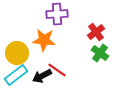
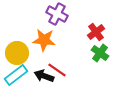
purple cross: rotated 30 degrees clockwise
black arrow: moved 2 px right; rotated 48 degrees clockwise
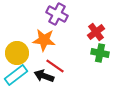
green cross: rotated 24 degrees counterclockwise
red line: moved 2 px left, 4 px up
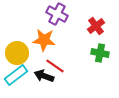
red cross: moved 6 px up
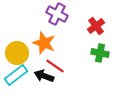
orange star: moved 3 px down; rotated 15 degrees clockwise
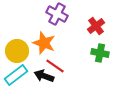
yellow circle: moved 2 px up
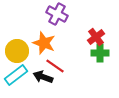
red cross: moved 11 px down
green cross: rotated 12 degrees counterclockwise
black arrow: moved 1 px left, 1 px down
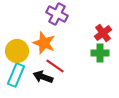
red cross: moved 7 px right, 4 px up
cyan rectangle: rotated 30 degrees counterclockwise
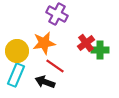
red cross: moved 17 px left, 10 px down
orange star: rotated 30 degrees counterclockwise
green cross: moved 3 px up
black arrow: moved 2 px right, 5 px down
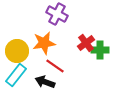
cyan rectangle: rotated 15 degrees clockwise
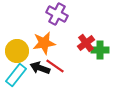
black arrow: moved 5 px left, 14 px up
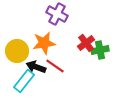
green cross: rotated 12 degrees counterclockwise
black arrow: moved 4 px left, 1 px up
cyan rectangle: moved 8 px right, 6 px down
